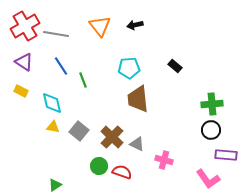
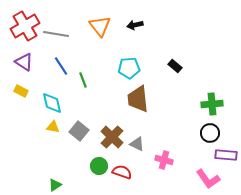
black circle: moved 1 px left, 3 px down
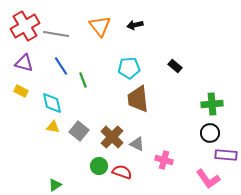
purple triangle: moved 1 px down; rotated 18 degrees counterclockwise
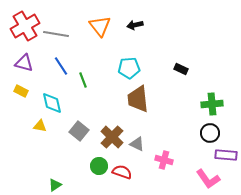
black rectangle: moved 6 px right, 3 px down; rotated 16 degrees counterclockwise
yellow triangle: moved 13 px left, 1 px up
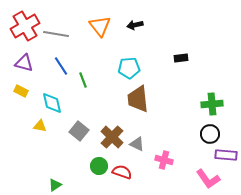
black rectangle: moved 11 px up; rotated 32 degrees counterclockwise
black circle: moved 1 px down
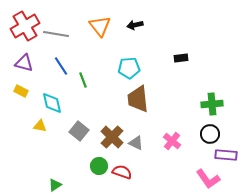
gray triangle: moved 1 px left, 1 px up
pink cross: moved 8 px right, 19 px up; rotated 24 degrees clockwise
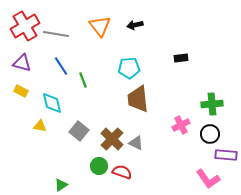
purple triangle: moved 2 px left
brown cross: moved 2 px down
pink cross: moved 9 px right, 16 px up; rotated 24 degrees clockwise
green triangle: moved 6 px right
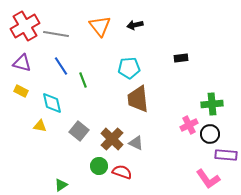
pink cross: moved 8 px right
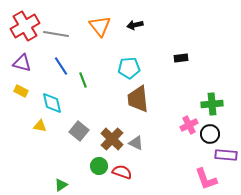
pink L-shape: moved 2 px left; rotated 15 degrees clockwise
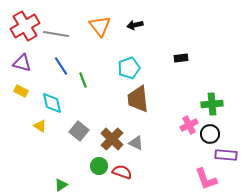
cyan pentagon: rotated 15 degrees counterclockwise
yellow triangle: rotated 24 degrees clockwise
